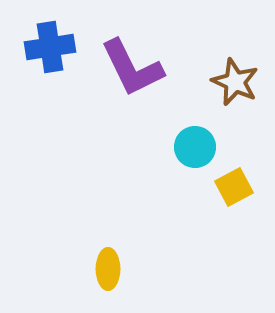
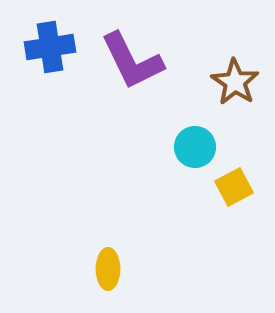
purple L-shape: moved 7 px up
brown star: rotated 9 degrees clockwise
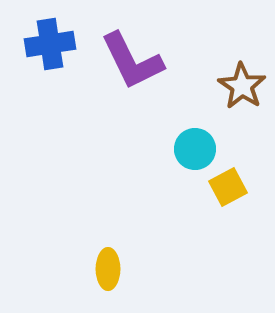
blue cross: moved 3 px up
brown star: moved 7 px right, 4 px down
cyan circle: moved 2 px down
yellow square: moved 6 px left
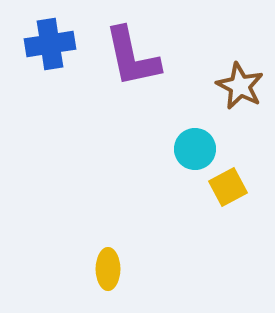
purple L-shape: moved 4 px up; rotated 14 degrees clockwise
brown star: moved 2 px left; rotated 6 degrees counterclockwise
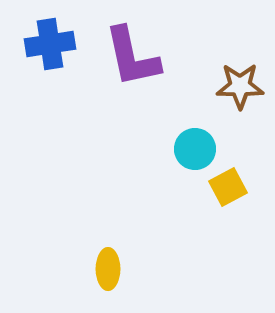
brown star: rotated 27 degrees counterclockwise
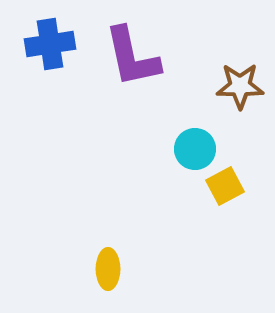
yellow square: moved 3 px left, 1 px up
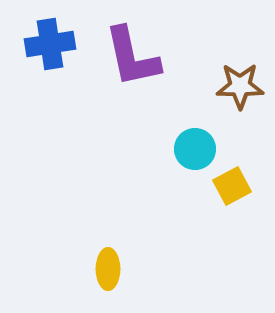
yellow square: moved 7 px right
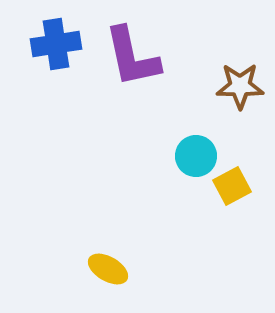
blue cross: moved 6 px right
cyan circle: moved 1 px right, 7 px down
yellow ellipse: rotated 60 degrees counterclockwise
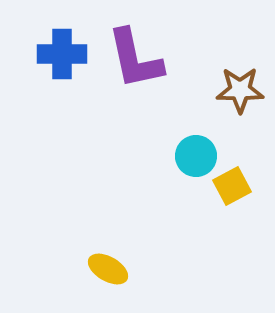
blue cross: moved 6 px right, 10 px down; rotated 9 degrees clockwise
purple L-shape: moved 3 px right, 2 px down
brown star: moved 4 px down
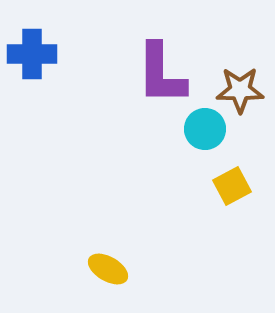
blue cross: moved 30 px left
purple L-shape: moved 26 px right, 15 px down; rotated 12 degrees clockwise
cyan circle: moved 9 px right, 27 px up
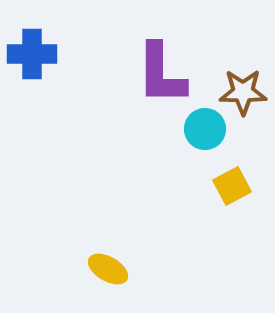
brown star: moved 3 px right, 2 px down
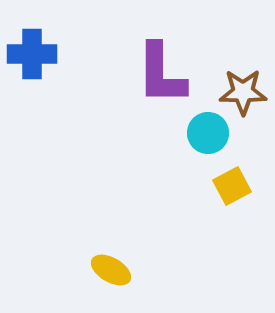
cyan circle: moved 3 px right, 4 px down
yellow ellipse: moved 3 px right, 1 px down
